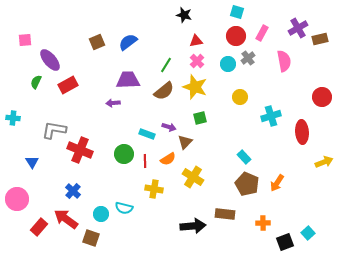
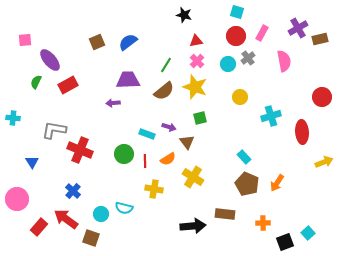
brown triangle at (185, 142): moved 2 px right; rotated 21 degrees counterclockwise
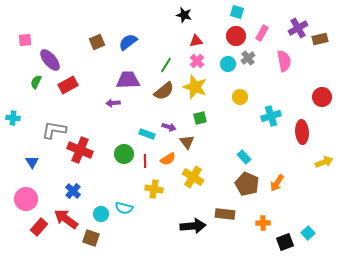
pink circle at (17, 199): moved 9 px right
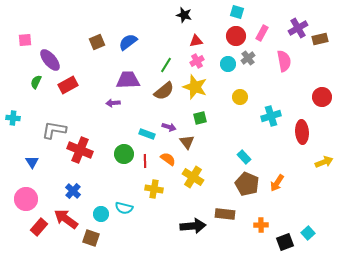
pink cross at (197, 61): rotated 16 degrees clockwise
orange semicircle at (168, 159): rotated 112 degrees counterclockwise
orange cross at (263, 223): moved 2 px left, 2 px down
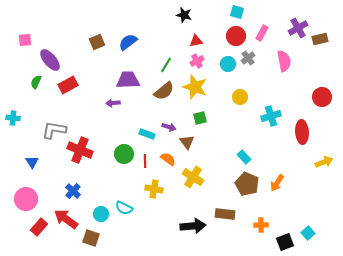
cyan semicircle at (124, 208): rotated 12 degrees clockwise
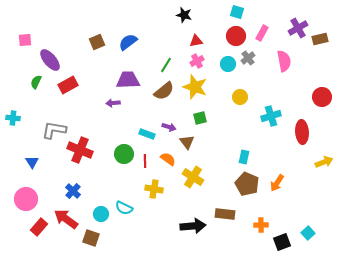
cyan rectangle at (244, 157): rotated 56 degrees clockwise
black square at (285, 242): moved 3 px left
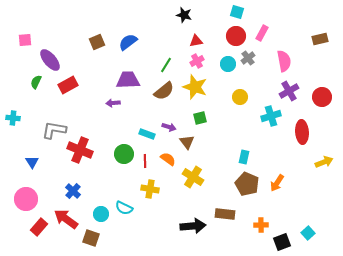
purple cross at (298, 28): moved 9 px left, 63 px down
yellow cross at (154, 189): moved 4 px left
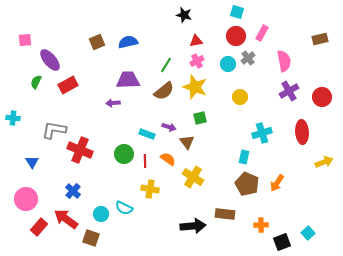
blue semicircle at (128, 42): rotated 24 degrees clockwise
cyan cross at (271, 116): moved 9 px left, 17 px down
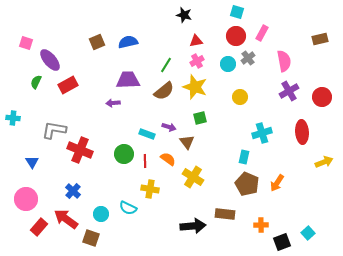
pink square at (25, 40): moved 1 px right, 3 px down; rotated 24 degrees clockwise
cyan semicircle at (124, 208): moved 4 px right
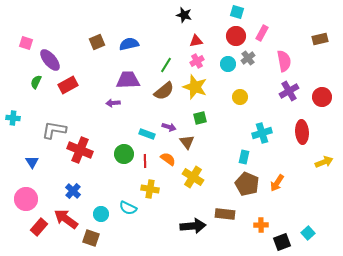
blue semicircle at (128, 42): moved 1 px right, 2 px down
